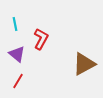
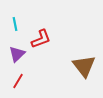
red L-shape: rotated 40 degrees clockwise
purple triangle: rotated 36 degrees clockwise
brown triangle: moved 2 px down; rotated 40 degrees counterclockwise
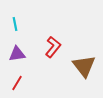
red L-shape: moved 12 px right, 8 px down; rotated 30 degrees counterclockwise
purple triangle: rotated 36 degrees clockwise
red line: moved 1 px left, 2 px down
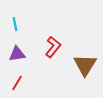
brown triangle: moved 1 px right, 1 px up; rotated 10 degrees clockwise
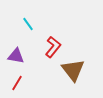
cyan line: moved 13 px right; rotated 24 degrees counterclockwise
purple triangle: moved 1 px left, 2 px down; rotated 18 degrees clockwise
brown triangle: moved 12 px left, 5 px down; rotated 10 degrees counterclockwise
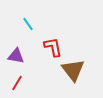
red L-shape: rotated 50 degrees counterclockwise
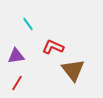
red L-shape: rotated 55 degrees counterclockwise
purple triangle: rotated 18 degrees counterclockwise
